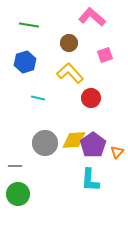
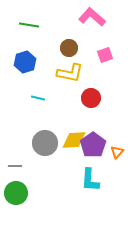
brown circle: moved 5 px down
yellow L-shape: rotated 144 degrees clockwise
green circle: moved 2 px left, 1 px up
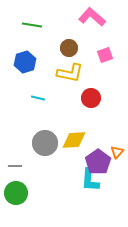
green line: moved 3 px right
purple pentagon: moved 5 px right, 17 px down
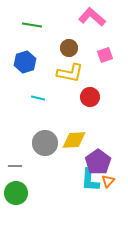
red circle: moved 1 px left, 1 px up
orange triangle: moved 9 px left, 29 px down
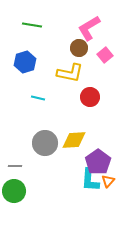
pink L-shape: moved 3 px left, 11 px down; rotated 72 degrees counterclockwise
brown circle: moved 10 px right
pink square: rotated 21 degrees counterclockwise
green circle: moved 2 px left, 2 px up
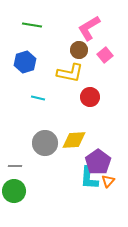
brown circle: moved 2 px down
cyan L-shape: moved 1 px left, 2 px up
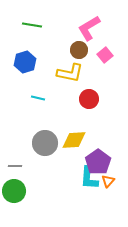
red circle: moved 1 px left, 2 px down
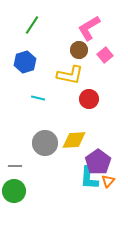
green line: rotated 66 degrees counterclockwise
yellow L-shape: moved 2 px down
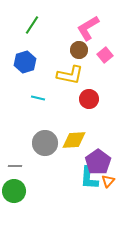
pink L-shape: moved 1 px left
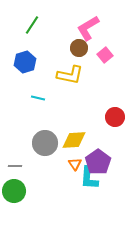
brown circle: moved 2 px up
red circle: moved 26 px right, 18 px down
orange triangle: moved 33 px left, 17 px up; rotated 16 degrees counterclockwise
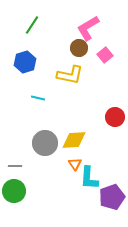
purple pentagon: moved 14 px right, 35 px down; rotated 15 degrees clockwise
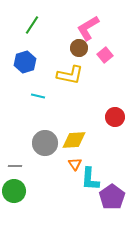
cyan line: moved 2 px up
cyan L-shape: moved 1 px right, 1 px down
purple pentagon: rotated 15 degrees counterclockwise
